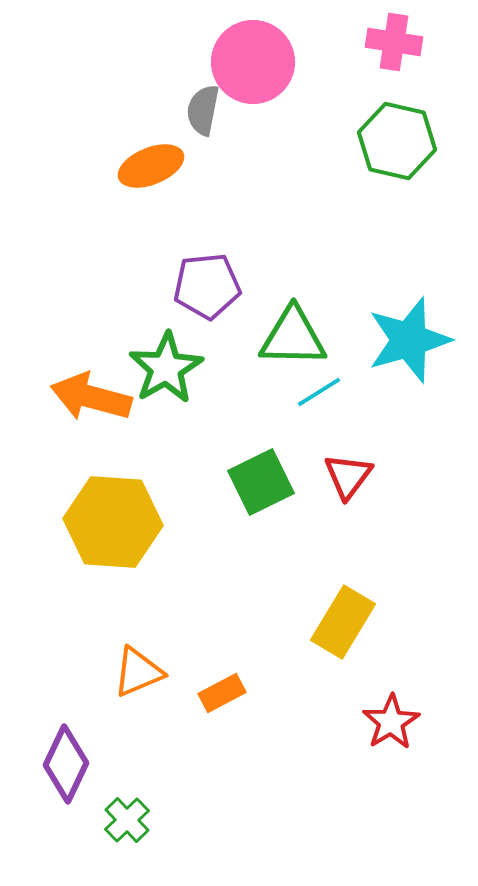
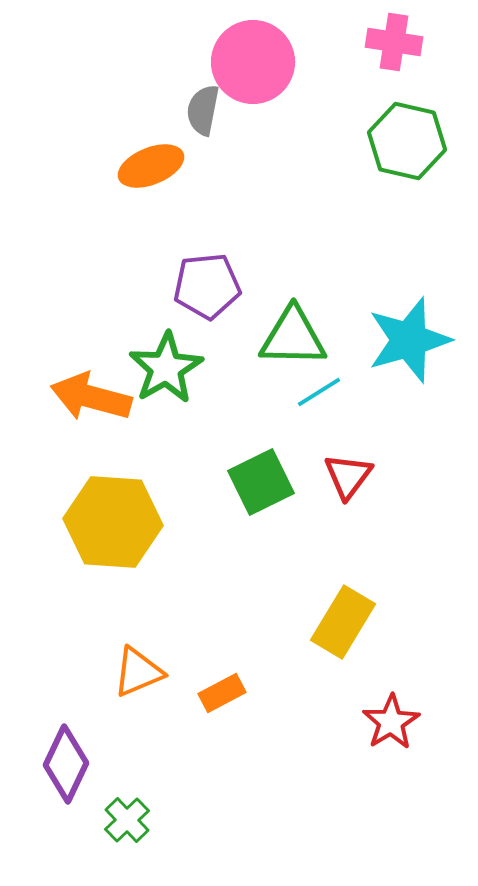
green hexagon: moved 10 px right
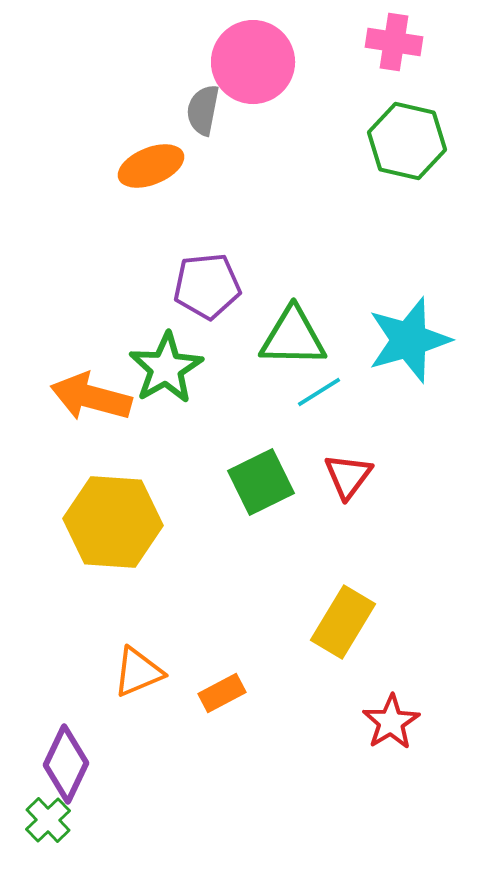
green cross: moved 79 px left
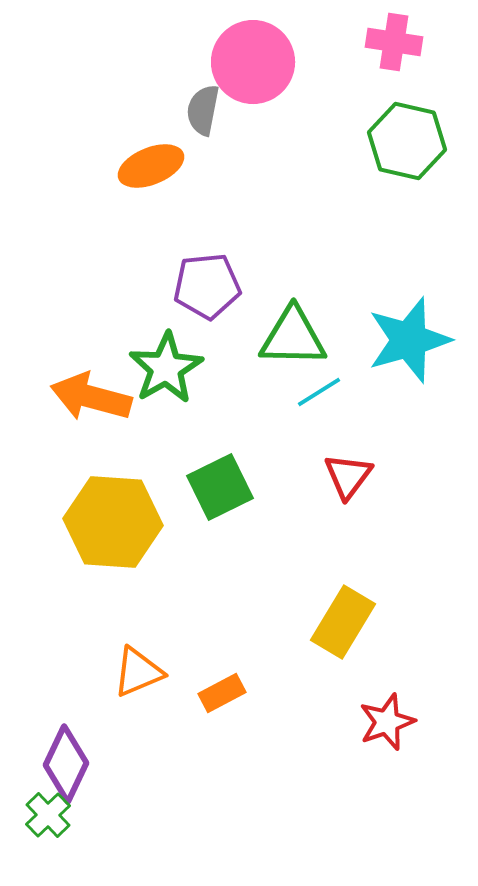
green square: moved 41 px left, 5 px down
red star: moved 4 px left; rotated 12 degrees clockwise
green cross: moved 5 px up
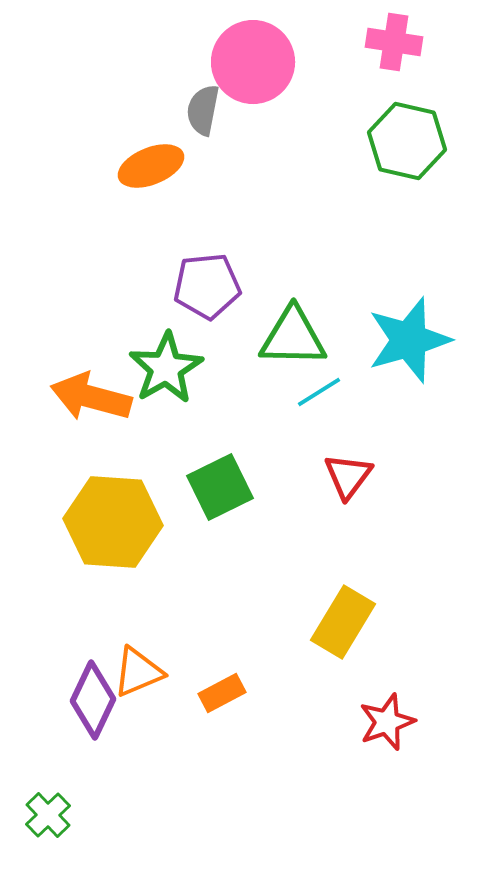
purple diamond: moved 27 px right, 64 px up
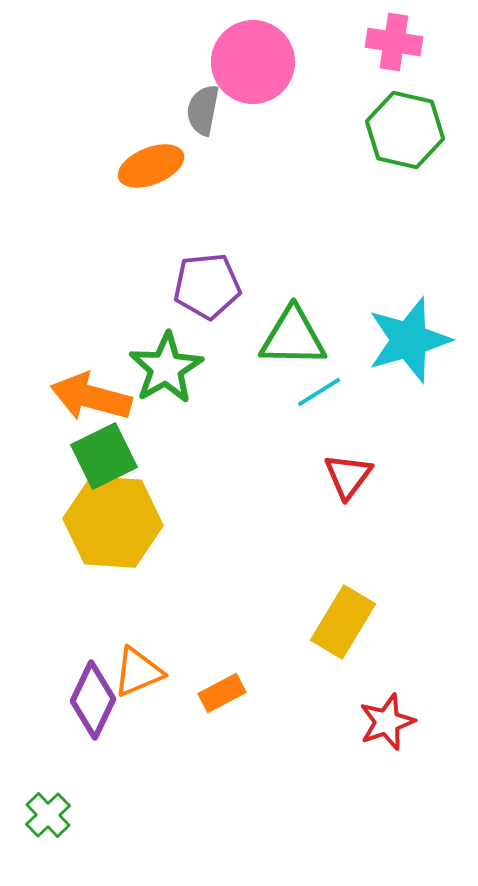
green hexagon: moved 2 px left, 11 px up
green square: moved 116 px left, 31 px up
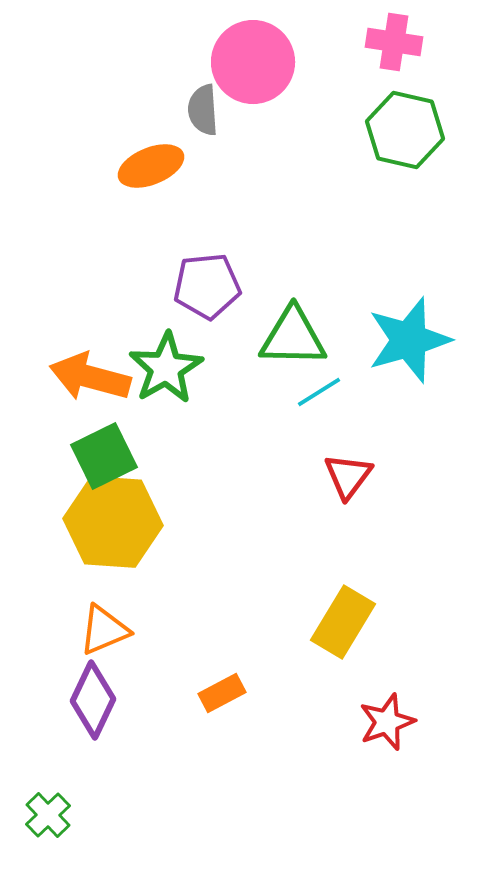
gray semicircle: rotated 15 degrees counterclockwise
orange arrow: moved 1 px left, 20 px up
orange triangle: moved 34 px left, 42 px up
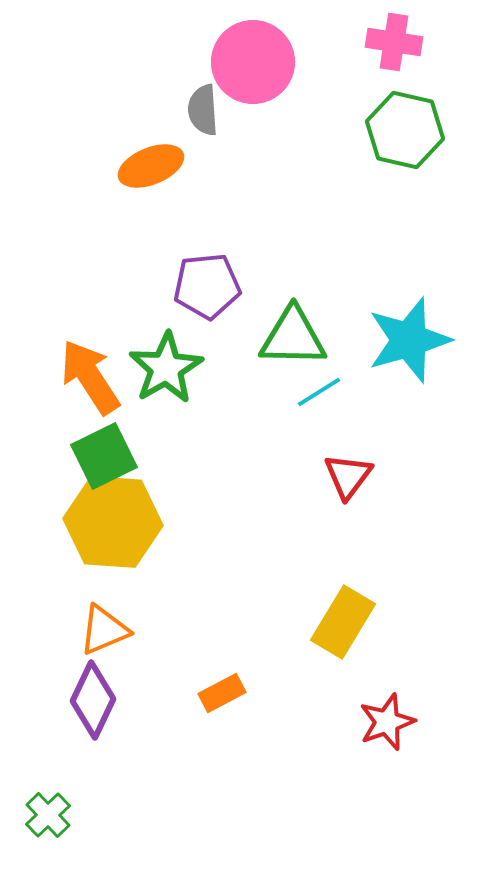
orange arrow: rotated 42 degrees clockwise
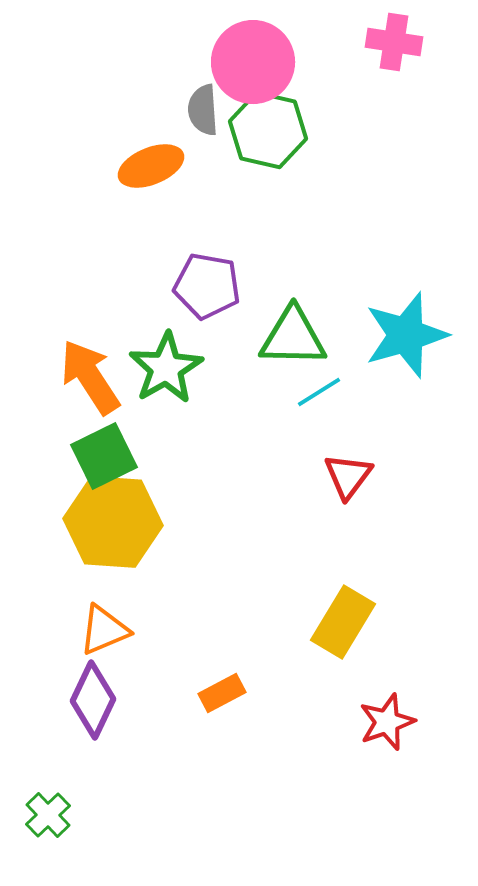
green hexagon: moved 137 px left
purple pentagon: rotated 16 degrees clockwise
cyan star: moved 3 px left, 5 px up
